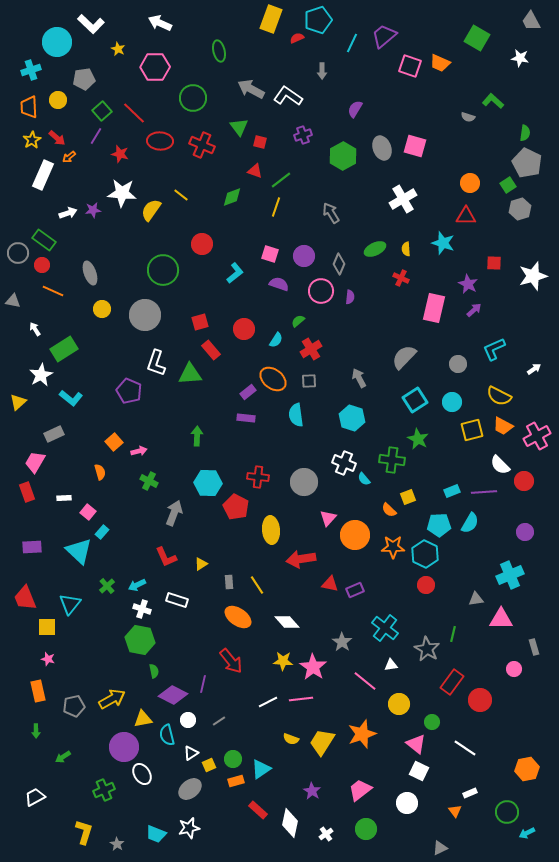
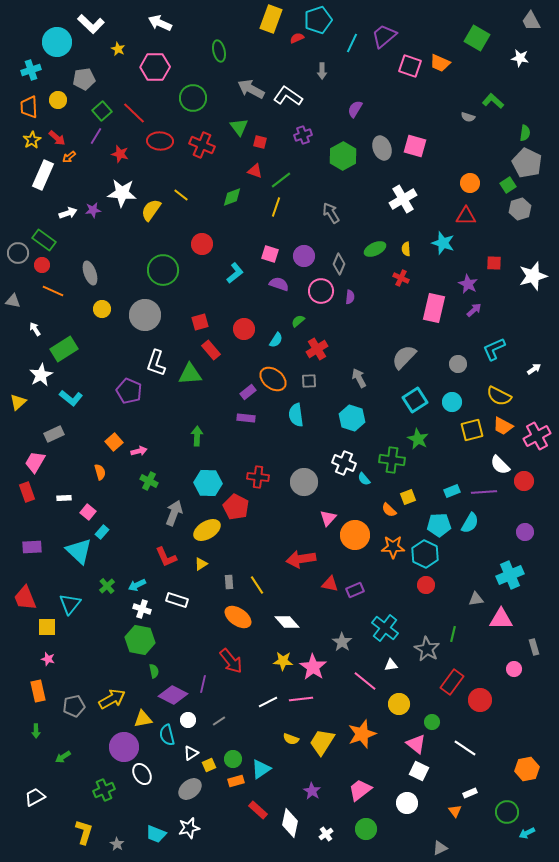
red cross at (311, 349): moved 6 px right
yellow ellipse at (271, 530): moved 64 px left; rotated 64 degrees clockwise
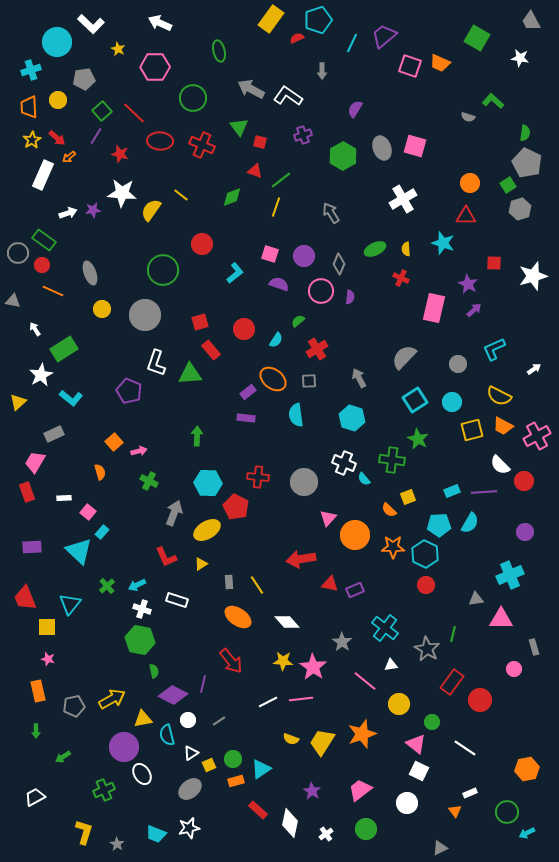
yellow rectangle at (271, 19): rotated 16 degrees clockwise
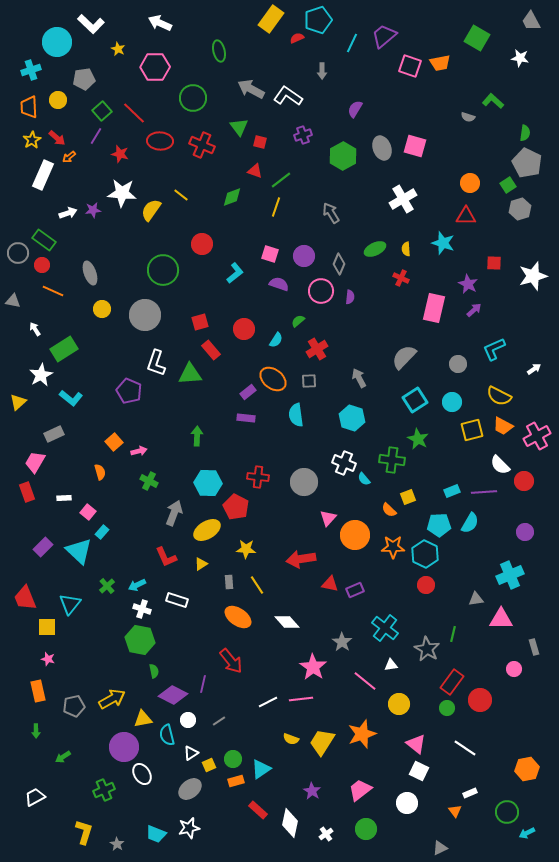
orange trapezoid at (440, 63): rotated 35 degrees counterclockwise
purple rectangle at (32, 547): moved 11 px right; rotated 42 degrees counterclockwise
yellow star at (283, 661): moved 37 px left, 112 px up
green circle at (432, 722): moved 15 px right, 14 px up
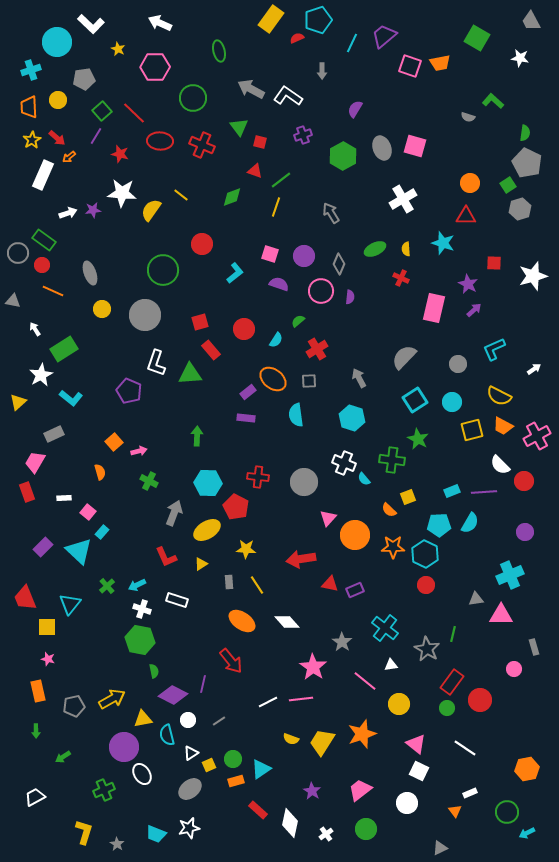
orange ellipse at (238, 617): moved 4 px right, 4 px down
pink triangle at (501, 619): moved 4 px up
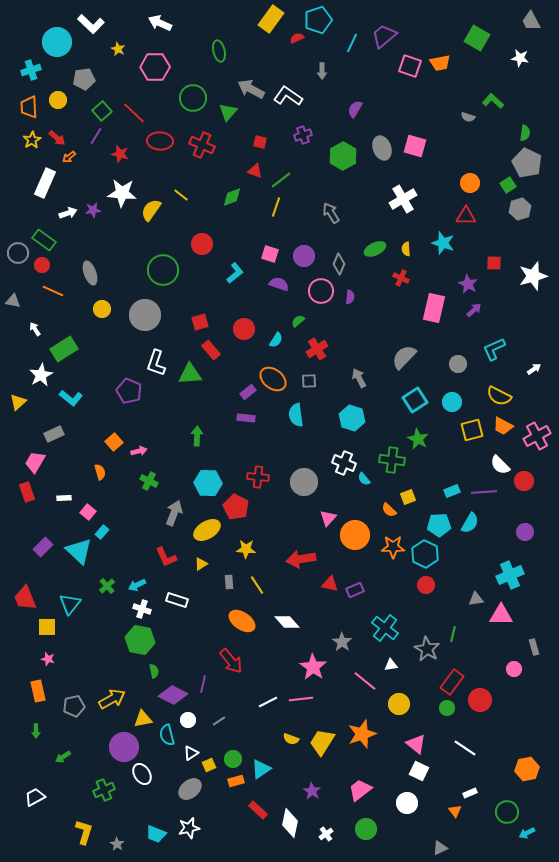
green triangle at (239, 127): moved 11 px left, 15 px up; rotated 18 degrees clockwise
white rectangle at (43, 175): moved 2 px right, 8 px down
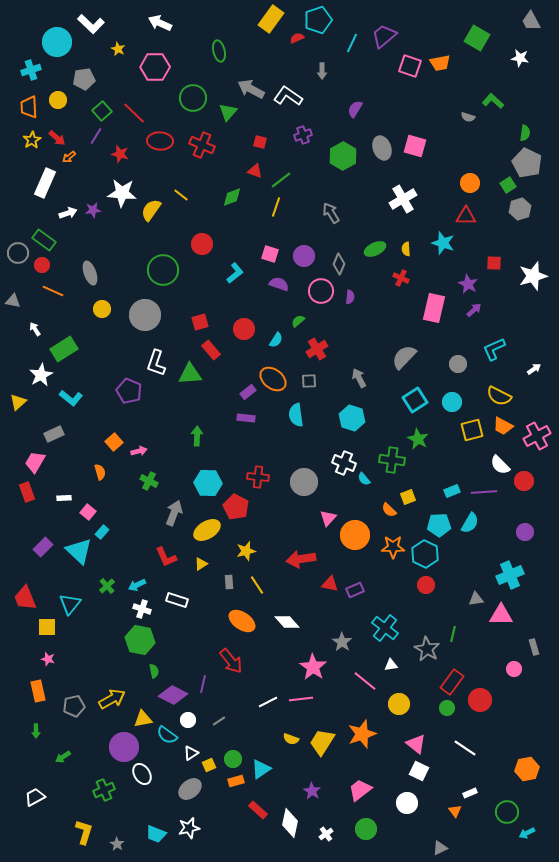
yellow star at (246, 549): moved 2 px down; rotated 18 degrees counterclockwise
cyan semicircle at (167, 735): rotated 40 degrees counterclockwise
